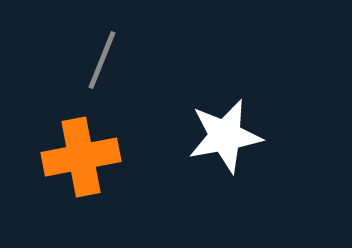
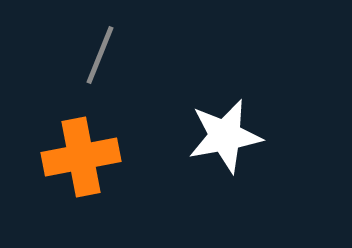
gray line: moved 2 px left, 5 px up
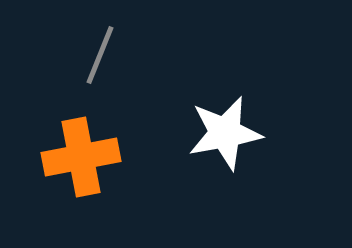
white star: moved 3 px up
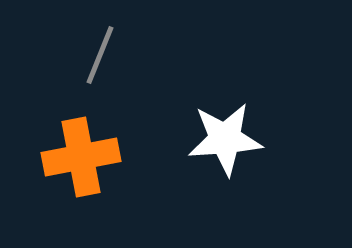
white star: moved 6 px down; rotated 6 degrees clockwise
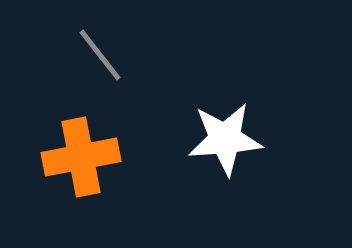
gray line: rotated 60 degrees counterclockwise
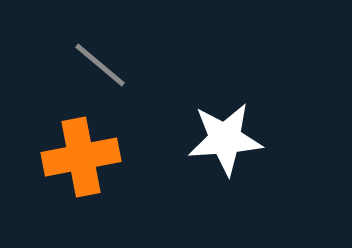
gray line: moved 10 px down; rotated 12 degrees counterclockwise
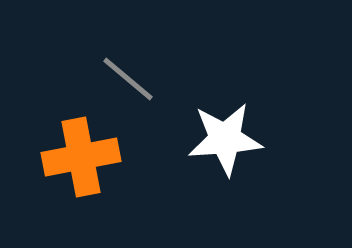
gray line: moved 28 px right, 14 px down
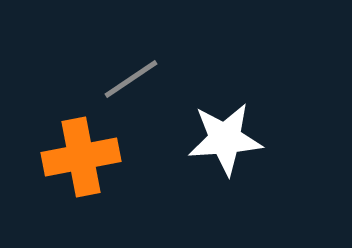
gray line: moved 3 px right; rotated 74 degrees counterclockwise
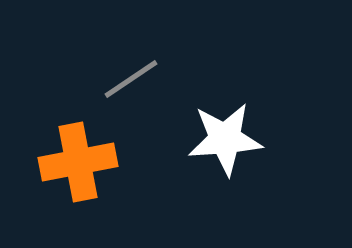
orange cross: moved 3 px left, 5 px down
